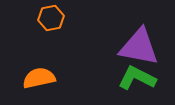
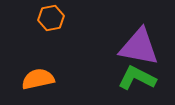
orange semicircle: moved 1 px left, 1 px down
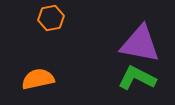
purple triangle: moved 1 px right, 3 px up
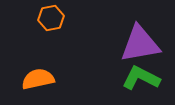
purple triangle: rotated 21 degrees counterclockwise
green L-shape: moved 4 px right
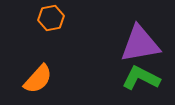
orange semicircle: rotated 144 degrees clockwise
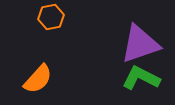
orange hexagon: moved 1 px up
purple triangle: rotated 9 degrees counterclockwise
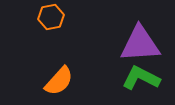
purple triangle: rotated 15 degrees clockwise
orange semicircle: moved 21 px right, 2 px down
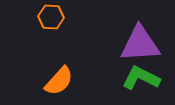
orange hexagon: rotated 15 degrees clockwise
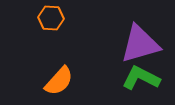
orange hexagon: moved 1 px down
purple triangle: rotated 12 degrees counterclockwise
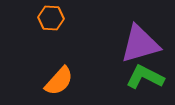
green L-shape: moved 4 px right, 1 px up
